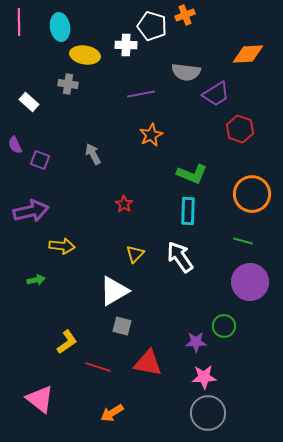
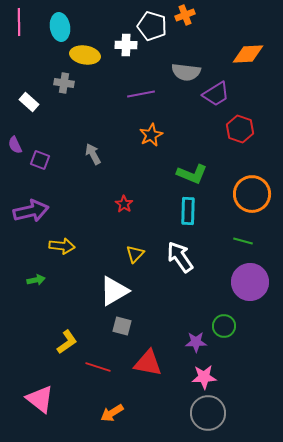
gray cross: moved 4 px left, 1 px up
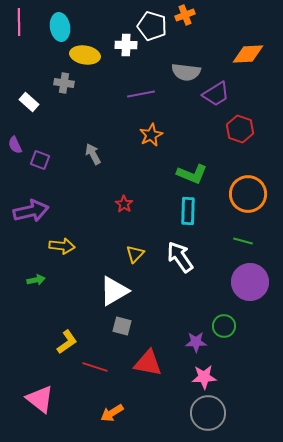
orange circle: moved 4 px left
red line: moved 3 px left
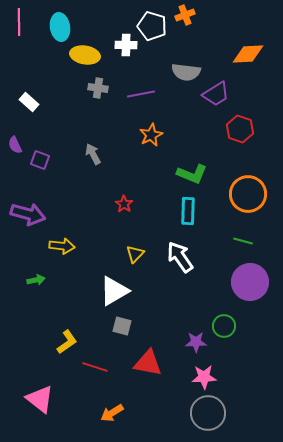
gray cross: moved 34 px right, 5 px down
purple arrow: moved 3 px left, 3 px down; rotated 28 degrees clockwise
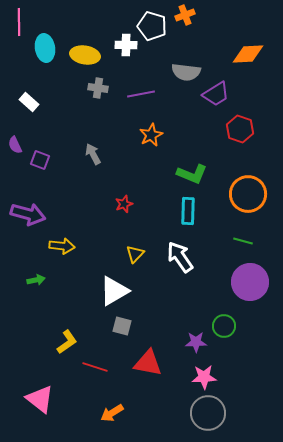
cyan ellipse: moved 15 px left, 21 px down
red star: rotated 18 degrees clockwise
